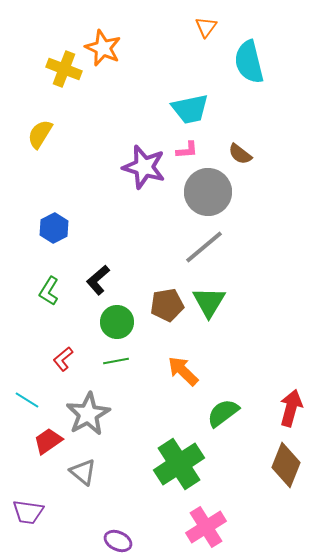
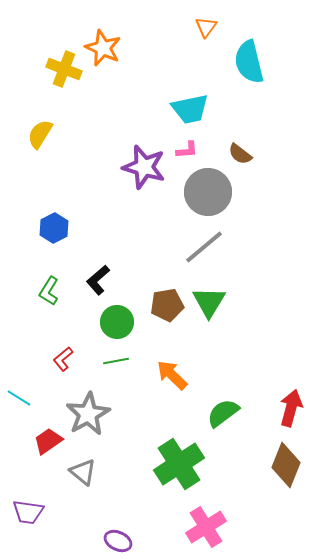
orange arrow: moved 11 px left, 4 px down
cyan line: moved 8 px left, 2 px up
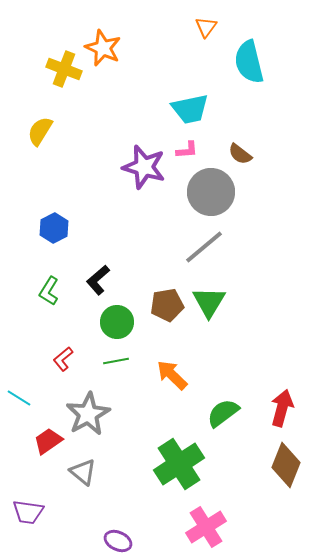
yellow semicircle: moved 3 px up
gray circle: moved 3 px right
red arrow: moved 9 px left
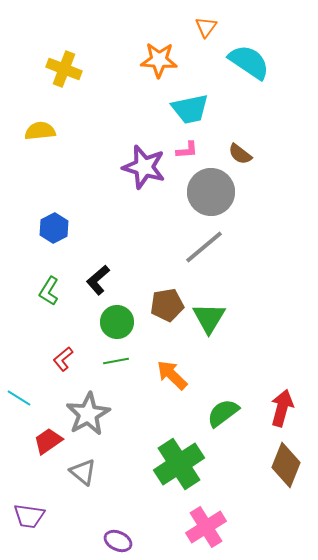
orange star: moved 56 px right, 12 px down; rotated 21 degrees counterclockwise
cyan semicircle: rotated 138 degrees clockwise
yellow semicircle: rotated 52 degrees clockwise
green triangle: moved 16 px down
purple trapezoid: moved 1 px right, 4 px down
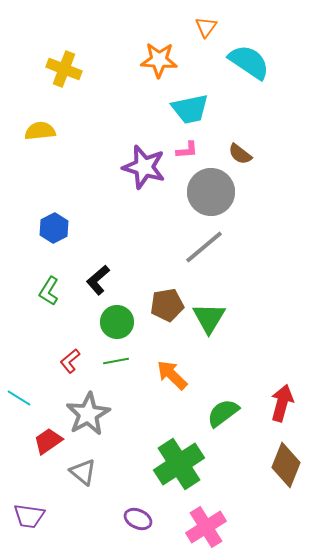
red L-shape: moved 7 px right, 2 px down
red arrow: moved 5 px up
purple ellipse: moved 20 px right, 22 px up
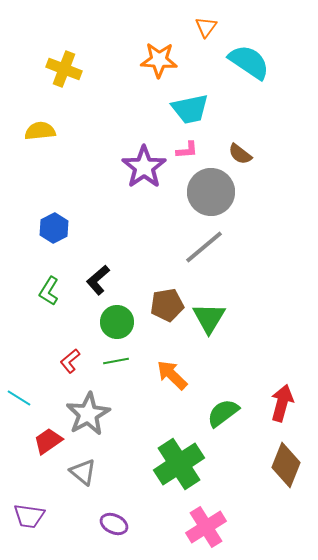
purple star: rotated 21 degrees clockwise
purple ellipse: moved 24 px left, 5 px down
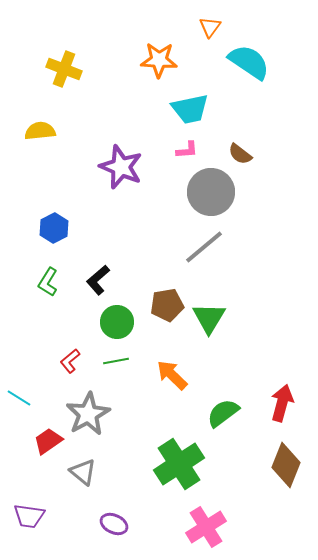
orange triangle: moved 4 px right
purple star: moved 23 px left; rotated 15 degrees counterclockwise
green L-shape: moved 1 px left, 9 px up
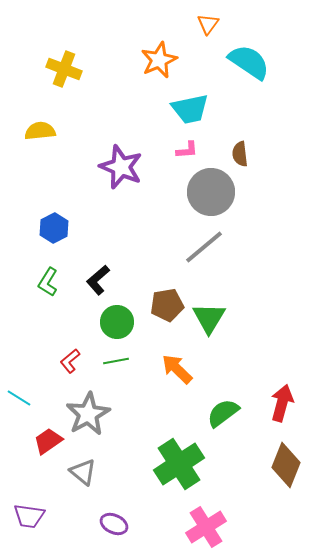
orange triangle: moved 2 px left, 3 px up
orange star: rotated 27 degrees counterclockwise
brown semicircle: rotated 45 degrees clockwise
orange arrow: moved 5 px right, 6 px up
